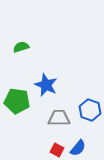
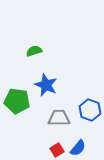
green semicircle: moved 13 px right, 4 px down
red square: rotated 32 degrees clockwise
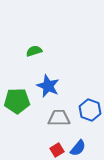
blue star: moved 2 px right, 1 px down
green pentagon: rotated 10 degrees counterclockwise
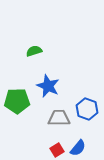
blue hexagon: moved 3 px left, 1 px up
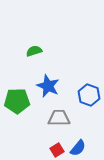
blue hexagon: moved 2 px right, 14 px up
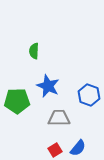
green semicircle: rotated 70 degrees counterclockwise
red square: moved 2 px left
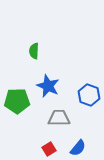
red square: moved 6 px left, 1 px up
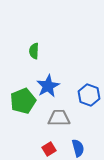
blue star: rotated 20 degrees clockwise
green pentagon: moved 6 px right; rotated 20 degrees counterclockwise
blue semicircle: rotated 54 degrees counterclockwise
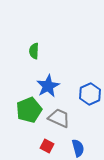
blue hexagon: moved 1 px right, 1 px up; rotated 15 degrees clockwise
green pentagon: moved 6 px right, 9 px down
gray trapezoid: rotated 25 degrees clockwise
red square: moved 2 px left, 3 px up; rotated 32 degrees counterclockwise
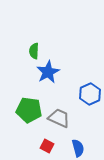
blue star: moved 14 px up
green pentagon: rotated 30 degrees clockwise
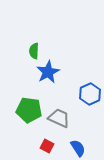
blue semicircle: rotated 18 degrees counterclockwise
